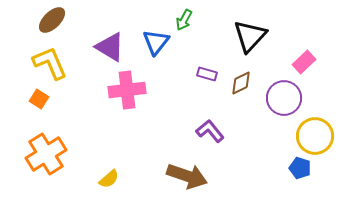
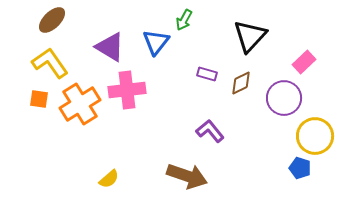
yellow L-shape: rotated 12 degrees counterclockwise
orange square: rotated 24 degrees counterclockwise
orange cross: moved 34 px right, 50 px up
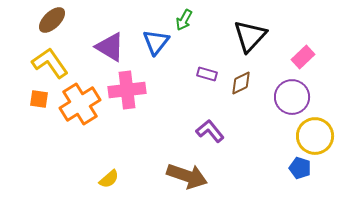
pink rectangle: moved 1 px left, 5 px up
purple circle: moved 8 px right, 1 px up
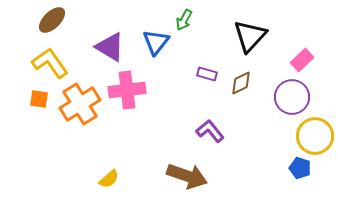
pink rectangle: moved 1 px left, 3 px down
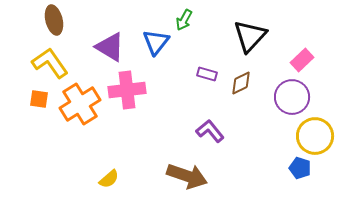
brown ellipse: moved 2 px right; rotated 60 degrees counterclockwise
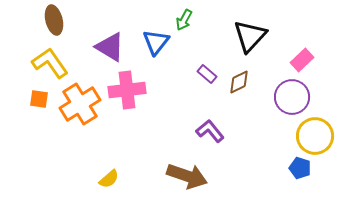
purple rectangle: rotated 24 degrees clockwise
brown diamond: moved 2 px left, 1 px up
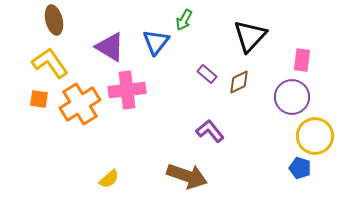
pink rectangle: rotated 40 degrees counterclockwise
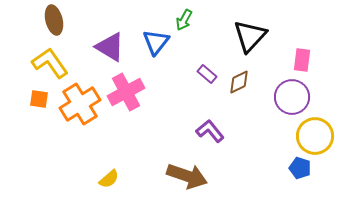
pink cross: moved 1 px left, 2 px down; rotated 21 degrees counterclockwise
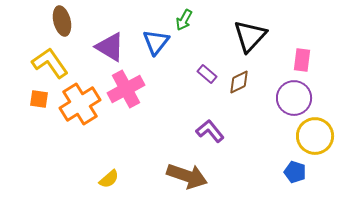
brown ellipse: moved 8 px right, 1 px down
pink cross: moved 3 px up
purple circle: moved 2 px right, 1 px down
blue pentagon: moved 5 px left, 4 px down
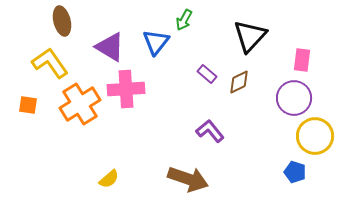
pink cross: rotated 24 degrees clockwise
orange square: moved 11 px left, 6 px down
brown arrow: moved 1 px right, 3 px down
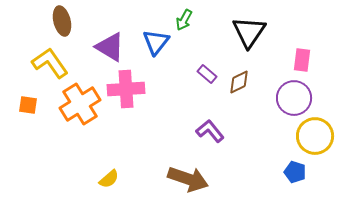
black triangle: moved 1 px left, 4 px up; rotated 9 degrees counterclockwise
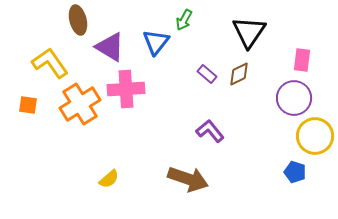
brown ellipse: moved 16 px right, 1 px up
brown diamond: moved 8 px up
